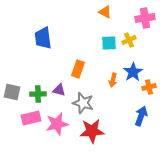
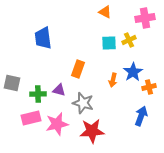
gray square: moved 9 px up
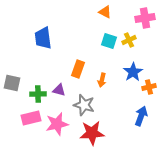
cyan square: moved 2 px up; rotated 21 degrees clockwise
orange arrow: moved 11 px left
gray star: moved 1 px right, 2 px down
red star: moved 2 px down
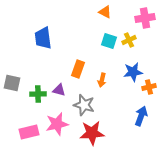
blue star: rotated 24 degrees clockwise
pink rectangle: moved 2 px left, 14 px down
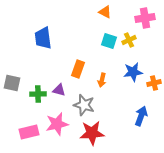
orange cross: moved 5 px right, 4 px up
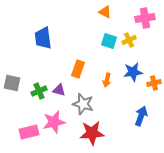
orange arrow: moved 5 px right
green cross: moved 1 px right, 3 px up; rotated 21 degrees counterclockwise
gray star: moved 1 px left, 1 px up
pink star: moved 3 px left, 2 px up
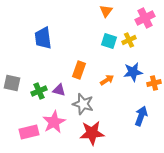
orange triangle: moved 1 px right, 1 px up; rotated 40 degrees clockwise
pink cross: rotated 18 degrees counterclockwise
orange rectangle: moved 1 px right, 1 px down
orange arrow: rotated 136 degrees counterclockwise
pink star: rotated 15 degrees counterclockwise
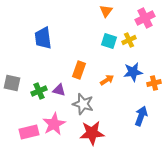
pink star: moved 2 px down
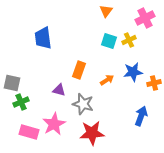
green cross: moved 18 px left, 11 px down
pink rectangle: rotated 30 degrees clockwise
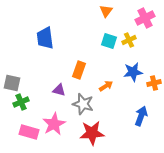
blue trapezoid: moved 2 px right
orange arrow: moved 1 px left, 6 px down
